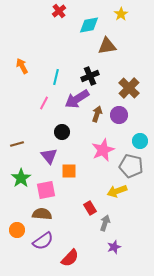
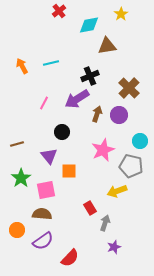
cyan line: moved 5 px left, 14 px up; rotated 63 degrees clockwise
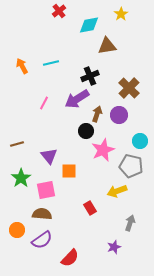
black circle: moved 24 px right, 1 px up
gray arrow: moved 25 px right
purple semicircle: moved 1 px left, 1 px up
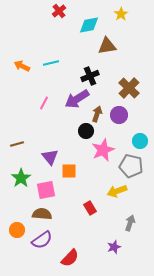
orange arrow: rotated 35 degrees counterclockwise
purple triangle: moved 1 px right, 1 px down
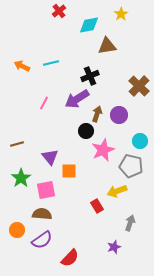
brown cross: moved 10 px right, 2 px up
red rectangle: moved 7 px right, 2 px up
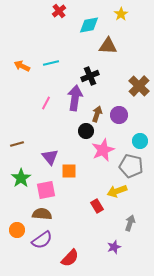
brown triangle: moved 1 px right; rotated 12 degrees clockwise
purple arrow: moved 2 px left, 1 px up; rotated 130 degrees clockwise
pink line: moved 2 px right
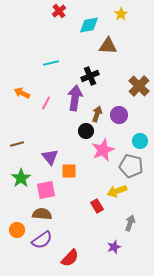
orange arrow: moved 27 px down
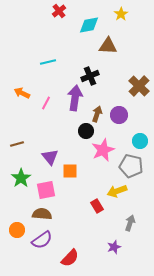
cyan line: moved 3 px left, 1 px up
orange square: moved 1 px right
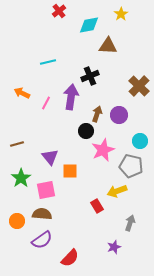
purple arrow: moved 4 px left, 1 px up
orange circle: moved 9 px up
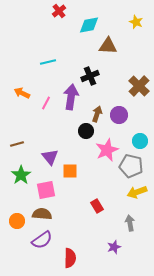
yellow star: moved 15 px right, 8 px down; rotated 16 degrees counterclockwise
pink star: moved 4 px right
green star: moved 3 px up
yellow arrow: moved 20 px right, 1 px down
gray arrow: rotated 28 degrees counterclockwise
red semicircle: rotated 42 degrees counterclockwise
